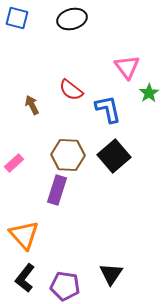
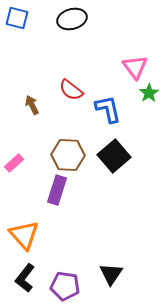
pink triangle: moved 8 px right
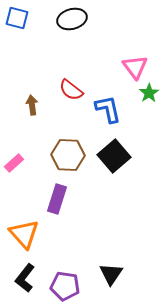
brown arrow: rotated 18 degrees clockwise
purple rectangle: moved 9 px down
orange triangle: moved 1 px up
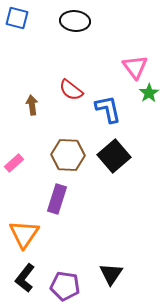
black ellipse: moved 3 px right, 2 px down; rotated 20 degrees clockwise
orange triangle: rotated 16 degrees clockwise
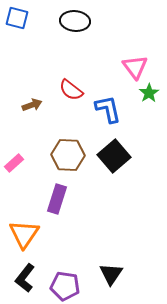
brown arrow: rotated 78 degrees clockwise
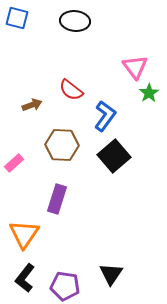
blue L-shape: moved 3 px left, 7 px down; rotated 48 degrees clockwise
brown hexagon: moved 6 px left, 10 px up
